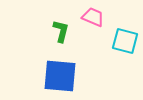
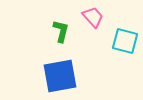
pink trapezoid: rotated 25 degrees clockwise
blue square: rotated 15 degrees counterclockwise
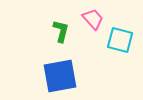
pink trapezoid: moved 2 px down
cyan square: moved 5 px left, 1 px up
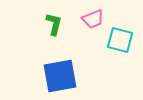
pink trapezoid: rotated 110 degrees clockwise
green L-shape: moved 7 px left, 7 px up
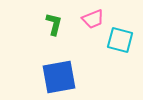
blue square: moved 1 px left, 1 px down
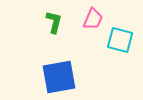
pink trapezoid: rotated 45 degrees counterclockwise
green L-shape: moved 2 px up
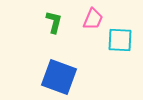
cyan square: rotated 12 degrees counterclockwise
blue square: rotated 30 degrees clockwise
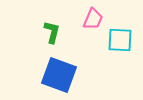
green L-shape: moved 2 px left, 10 px down
blue square: moved 2 px up
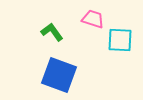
pink trapezoid: rotated 95 degrees counterclockwise
green L-shape: rotated 50 degrees counterclockwise
